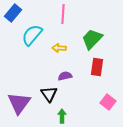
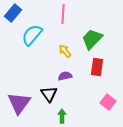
yellow arrow: moved 6 px right, 3 px down; rotated 48 degrees clockwise
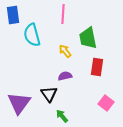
blue rectangle: moved 2 px down; rotated 48 degrees counterclockwise
cyan semicircle: rotated 55 degrees counterclockwise
green trapezoid: moved 4 px left, 1 px up; rotated 55 degrees counterclockwise
pink square: moved 2 px left, 1 px down
green arrow: rotated 40 degrees counterclockwise
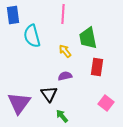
cyan semicircle: moved 1 px down
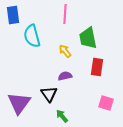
pink line: moved 2 px right
pink square: rotated 21 degrees counterclockwise
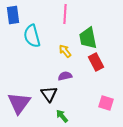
red rectangle: moved 1 px left, 5 px up; rotated 36 degrees counterclockwise
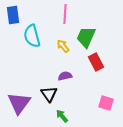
green trapezoid: moved 2 px left, 1 px up; rotated 35 degrees clockwise
yellow arrow: moved 2 px left, 5 px up
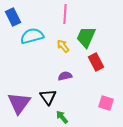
blue rectangle: moved 2 px down; rotated 18 degrees counterclockwise
cyan semicircle: rotated 90 degrees clockwise
black triangle: moved 1 px left, 3 px down
green arrow: moved 1 px down
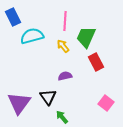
pink line: moved 7 px down
pink square: rotated 21 degrees clockwise
